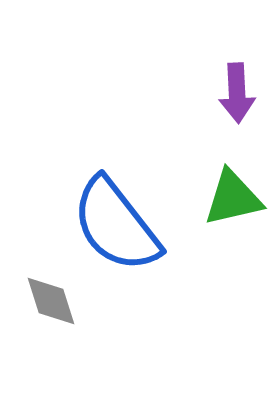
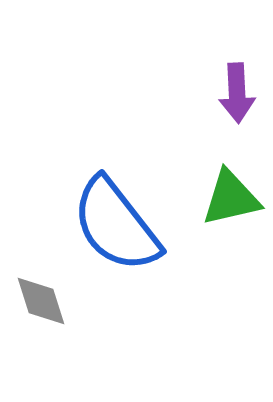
green triangle: moved 2 px left
gray diamond: moved 10 px left
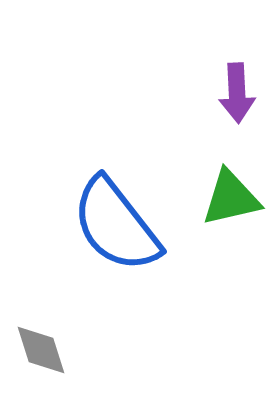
gray diamond: moved 49 px down
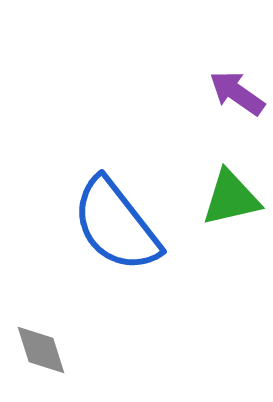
purple arrow: rotated 128 degrees clockwise
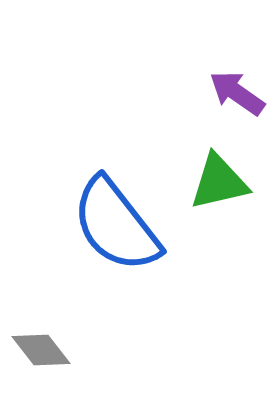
green triangle: moved 12 px left, 16 px up
gray diamond: rotated 20 degrees counterclockwise
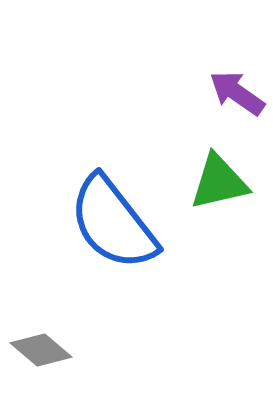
blue semicircle: moved 3 px left, 2 px up
gray diamond: rotated 12 degrees counterclockwise
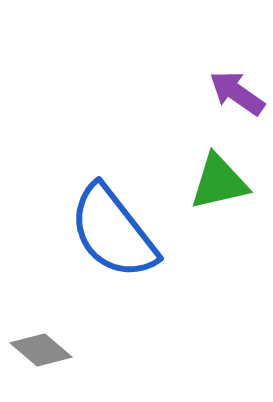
blue semicircle: moved 9 px down
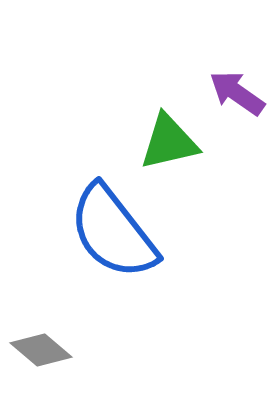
green triangle: moved 50 px left, 40 px up
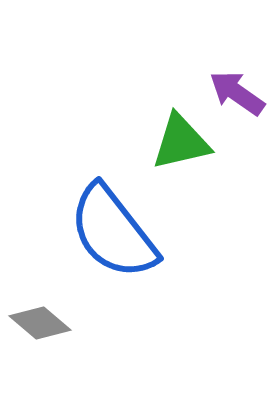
green triangle: moved 12 px right
gray diamond: moved 1 px left, 27 px up
